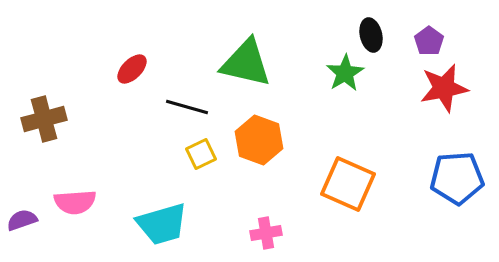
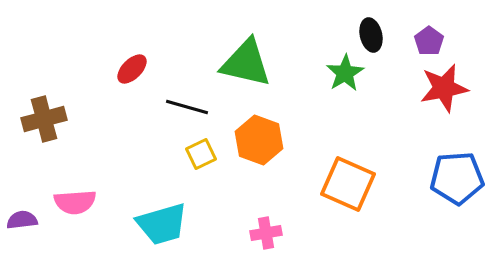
purple semicircle: rotated 12 degrees clockwise
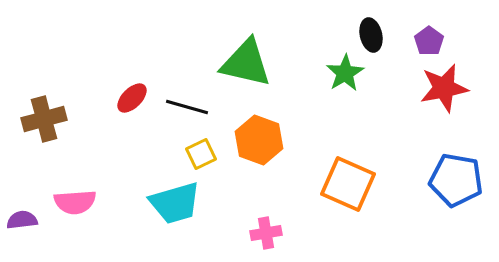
red ellipse: moved 29 px down
blue pentagon: moved 1 px left, 2 px down; rotated 14 degrees clockwise
cyan trapezoid: moved 13 px right, 21 px up
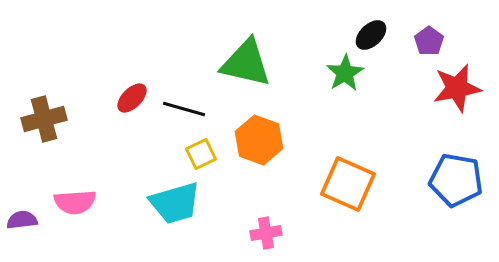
black ellipse: rotated 60 degrees clockwise
red star: moved 13 px right
black line: moved 3 px left, 2 px down
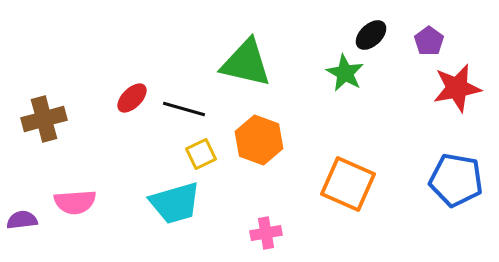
green star: rotated 12 degrees counterclockwise
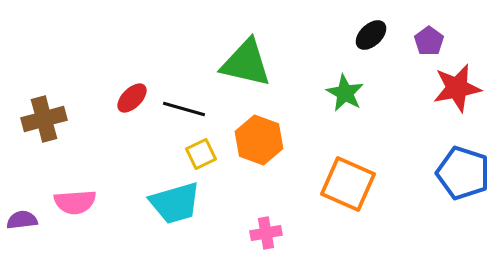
green star: moved 20 px down
blue pentagon: moved 7 px right, 7 px up; rotated 8 degrees clockwise
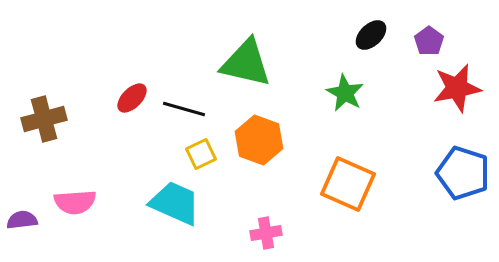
cyan trapezoid: rotated 140 degrees counterclockwise
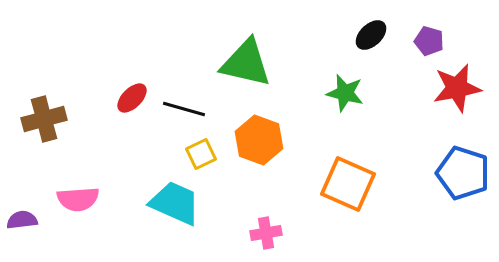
purple pentagon: rotated 20 degrees counterclockwise
green star: rotated 15 degrees counterclockwise
pink semicircle: moved 3 px right, 3 px up
